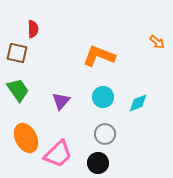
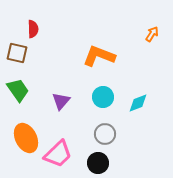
orange arrow: moved 5 px left, 8 px up; rotated 98 degrees counterclockwise
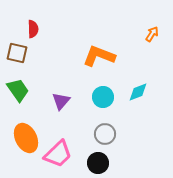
cyan diamond: moved 11 px up
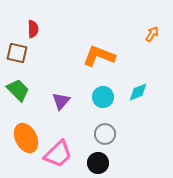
green trapezoid: rotated 10 degrees counterclockwise
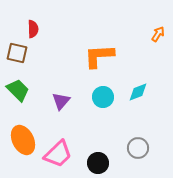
orange arrow: moved 6 px right
orange L-shape: rotated 24 degrees counterclockwise
gray circle: moved 33 px right, 14 px down
orange ellipse: moved 3 px left, 2 px down
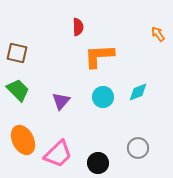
red semicircle: moved 45 px right, 2 px up
orange arrow: rotated 70 degrees counterclockwise
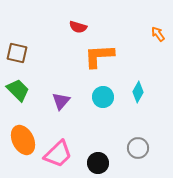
red semicircle: rotated 108 degrees clockwise
cyan diamond: rotated 40 degrees counterclockwise
